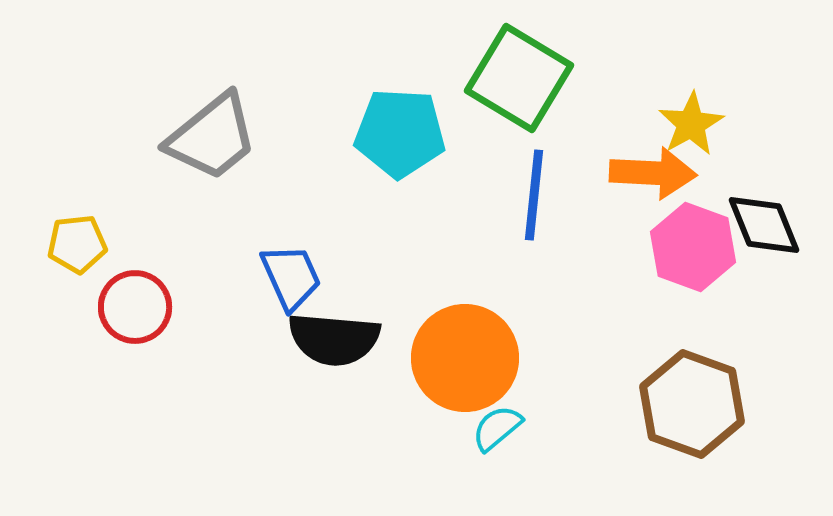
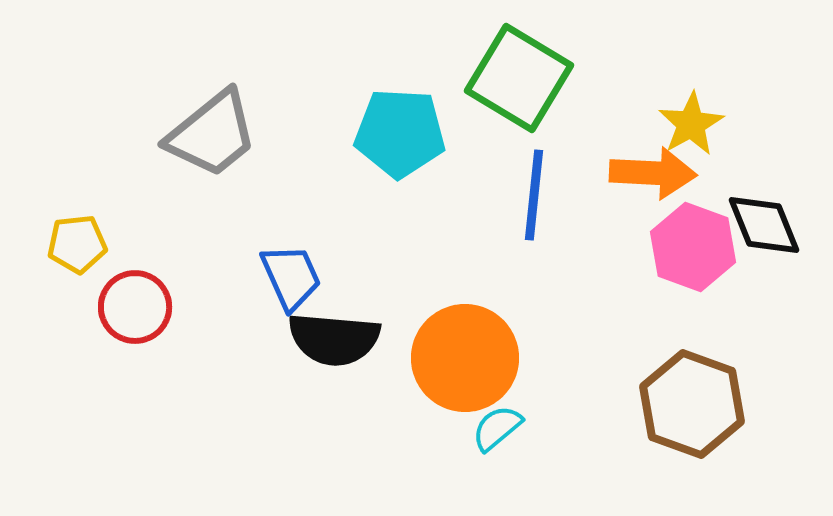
gray trapezoid: moved 3 px up
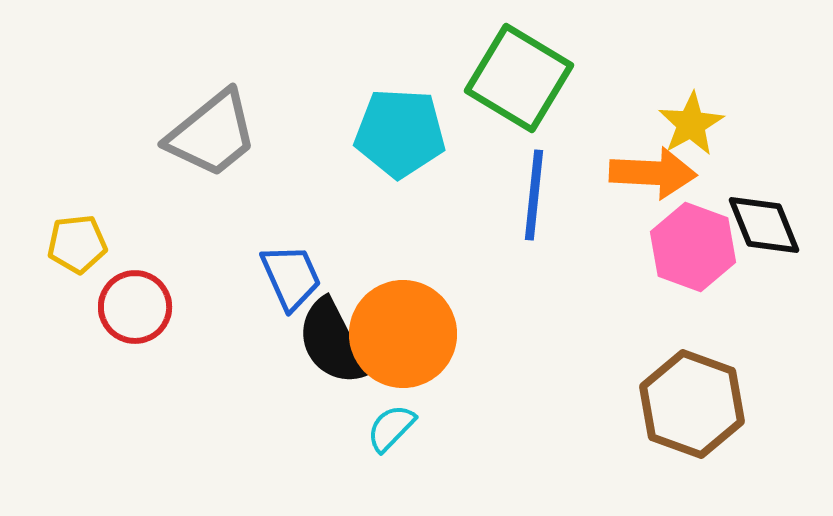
black semicircle: moved 2 px left, 3 px down; rotated 58 degrees clockwise
orange circle: moved 62 px left, 24 px up
cyan semicircle: moved 106 px left; rotated 6 degrees counterclockwise
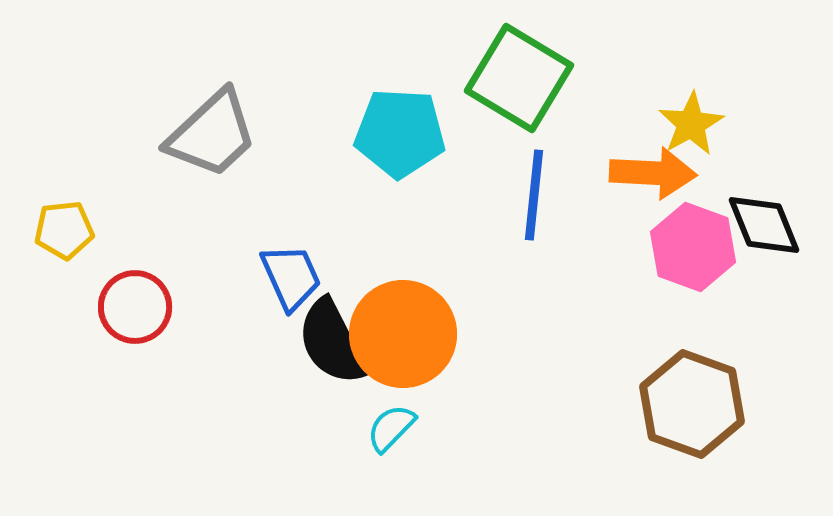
gray trapezoid: rotated 4 degrees counterclockwise
yellow pentagon: moved 13 px left, 14 px up
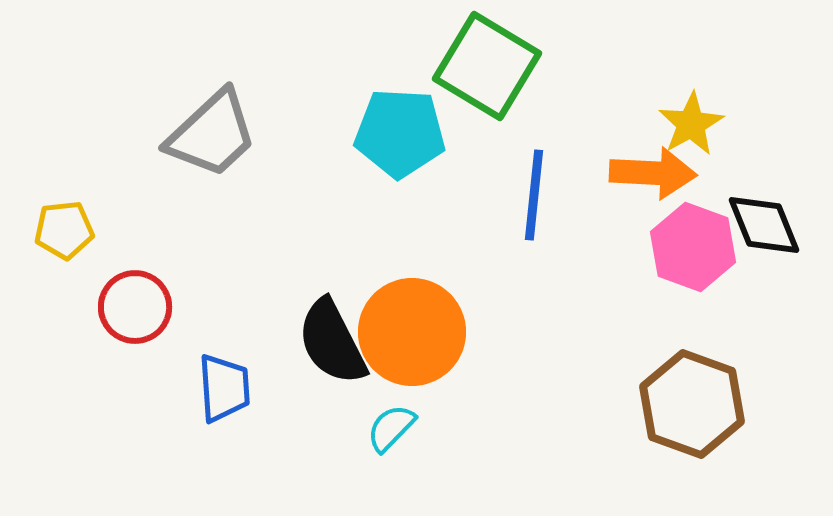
green square: moved 32 px left, 12 px up
blue trapezoid: moved 67 px left, 111 px down; rotated 20 degrees clockwise
orange circle: moved 9 px right, 2 px up
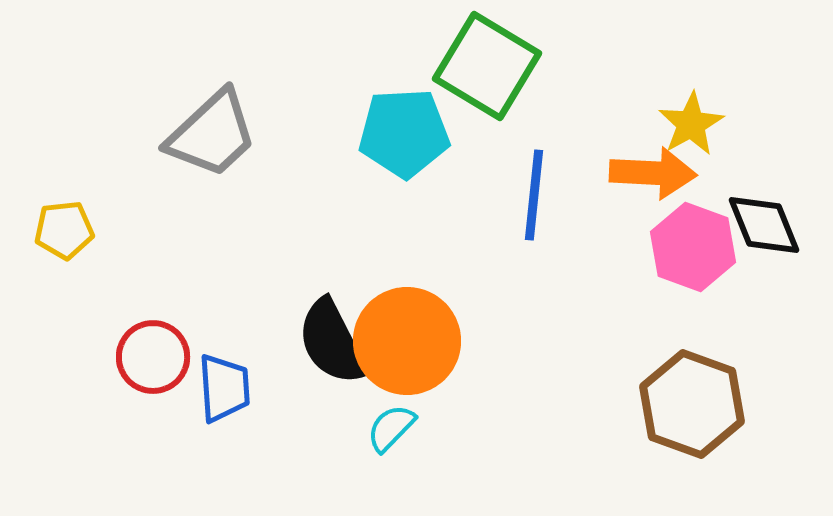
cyan pentagon: moved 4 px right; rotated 6 degrees counterclockwise
red circle: moved 18 px right, 50 px down
orange circle: moved 5 px left, 9 px down
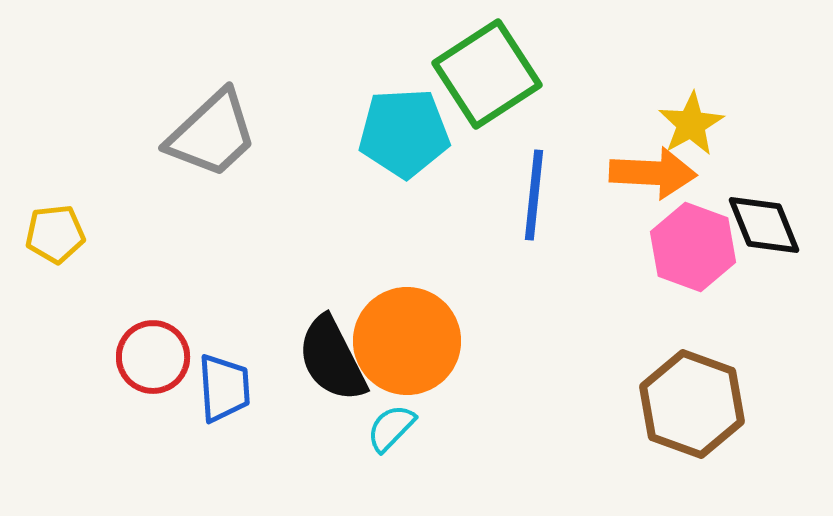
green square: moved 8 px down; rotated 26 degrees clockwise
yellow pentagon: moved 9 px left, 4 px down
black semicircle: moved 17 px down
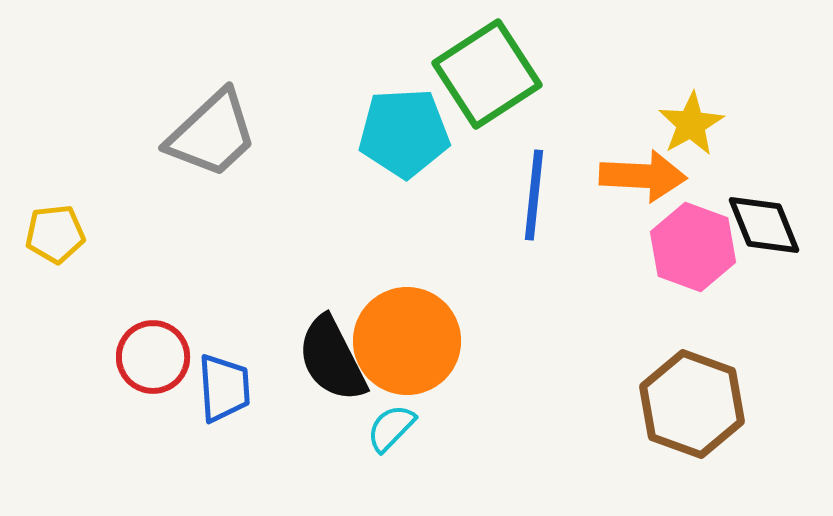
orange arrow: moved 10 px left, 3 px down
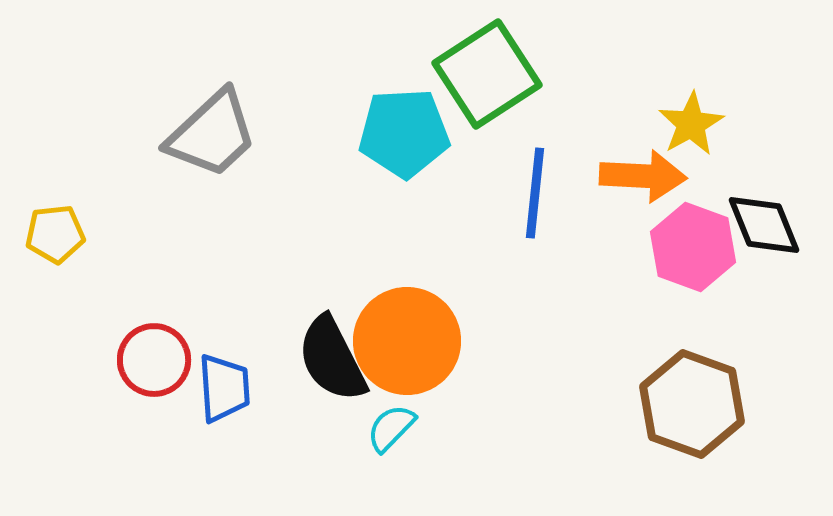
blue line: moved 1 px right, 2 px up
red circle: moved 1 px right, 3 px down
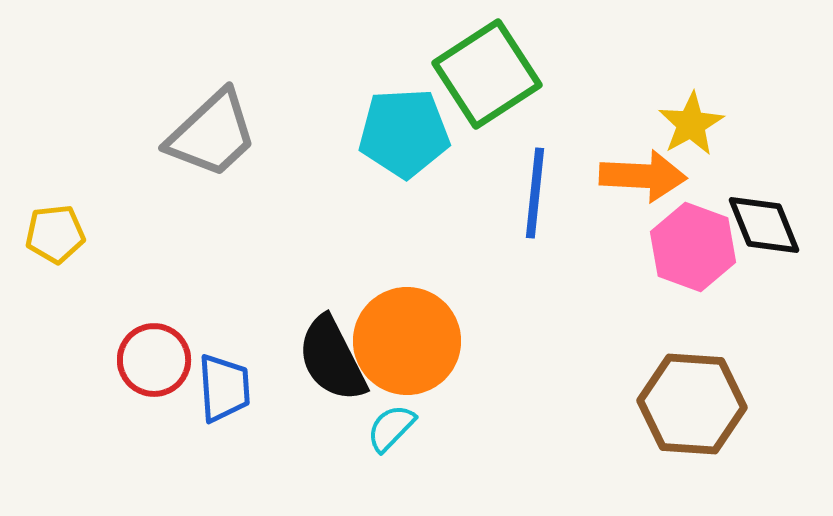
brown hexagon: rotated 16 degrees counterclockwise
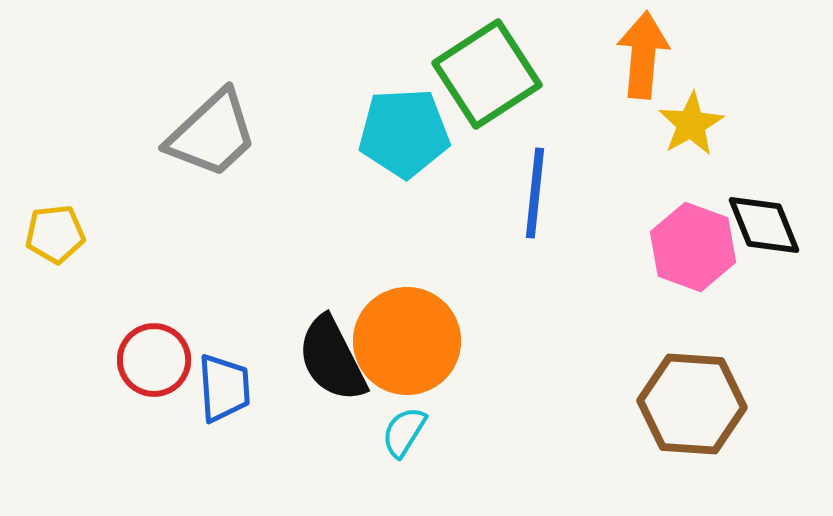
orange arrow: moved 121 px up; rotated 88 degrees counterclockwise
cyan semicircle: moved 13 px right, 4 px down; rotated 12 degrees counterclockwise
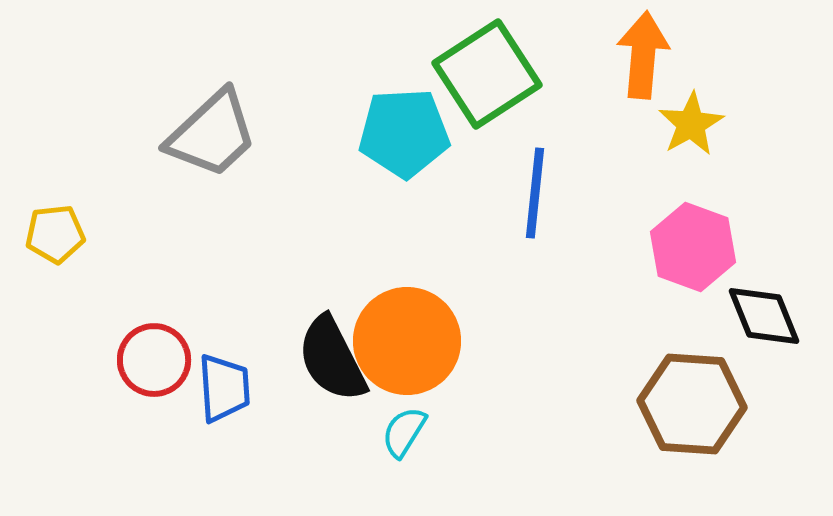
black diamond: moved 91 px down
